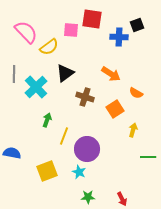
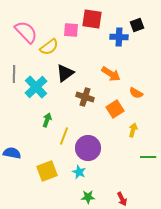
purple circle: moved 1 px right, 1 px up
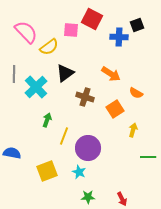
red square: rotated 20 degrees clockwise
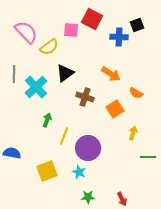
yellow arrow: moved 3 px down
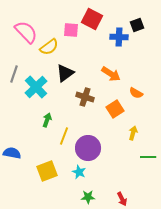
gray line: rotated 18 degrees clockwise
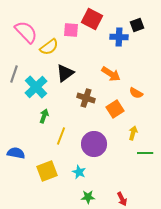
brown cross: moved 1 px right, 1 px down
green arrow: moved 3 px left, 4 px up
yellow line: moved 3 px left
purple circle: moved 6 px right, 4 px up
blue semicircle: moved 4 px right
green line: moved 3 px left, 4 px up
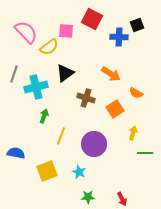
pink square: moved 5 px left, 1 px down
cyan cross: rotated 30 degrees clockwise
